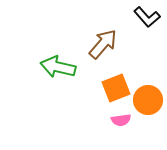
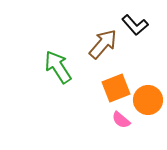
black L-shape: moved 12 px left, 8 px down
green arrow: rotated 44 degrees clockwise
pink semicircle: rotated 48 degrees clockwise
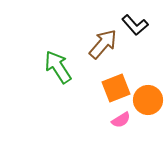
pink semicircle: rotated 72 degrees counterclockwise
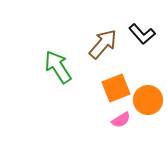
black L-shape: moved 7 px right, 9 px down
